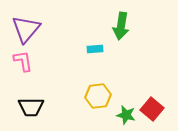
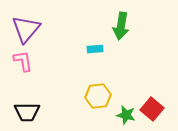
black trapezoid: moved 4 px left, 5 px down
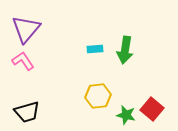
green arrow: moved 4 px right, 24 px down
pink L-shape: rotated 25 degrees counterclockwise
black trapezoid: rotated 16 degrees counterclockwise
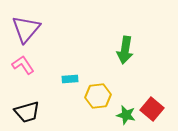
cyan rectangle: moved 25 px left, 30 px down
pink L-shape: moved 4 px down
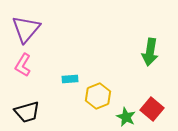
green arrow: moved 25 px right, 2 px down
pink L-shape: rotated 115 degrees counterclockwise
yellow hexagon: rotated 15 degrees counterclockwise
green star: moved 2 px down; rotated 12 degrees clockwise
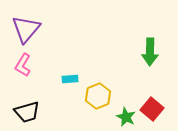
green arrow: rotated 8 degrees counterclockwise
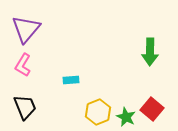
cyan rectangle: moved 1 px right, 1 px down
yellow hexagon: moved 16 px down
black trapezoid: moved 2 px left, 5 px up; rotated 96 degrees counterclockwise
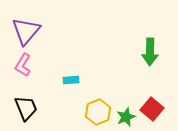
purple triangle: moved 2 px down
black trapezoid: moved 1 px right, 1 px down
green star: rotated 24 degrees clockwise
